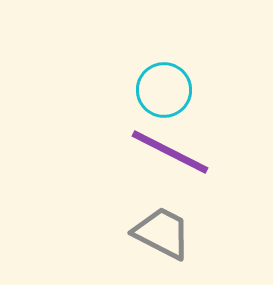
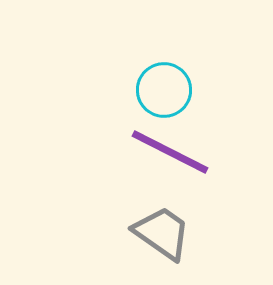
gray trapezoid: rotated 8 degrees clockwise
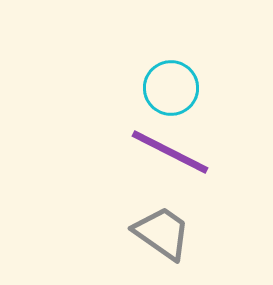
cyan circle: moved 7 px right, 2 px up
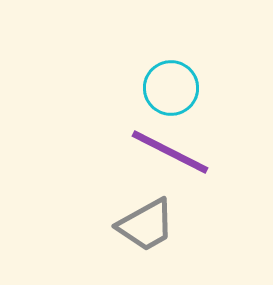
gray trapezoid: moved 16 px left, 8 px up; rotated 116 degrees clockwise
